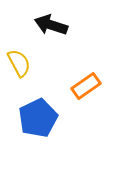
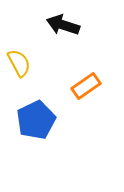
black arrow: moved 12 px right
blue pentagon: moved 2 px left, 2 px down
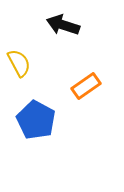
blue pentagon: rotated 18 degrees counterclockwise
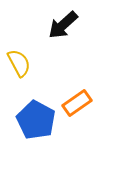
black arrow: rotated 60 degrees counterclockwise
orange rectangle: moved 9 px left, 17 px down
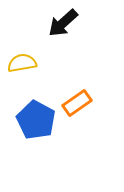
black arrow: moved 2 px up
yellow semicircle: moved 3 px right; rotated 72 degrees counterclockwise
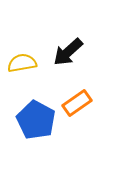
black arrow: moved 5 px right, 29 px down
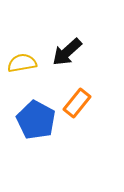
black arrow: moved 1 px left
orange rectangle: rotated 16 degrees counterclockwise
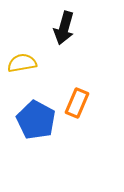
black arrow: moved 3 px left, 24 px up; rotated 32 degrees counterclockwise
orange rectangle: rotated 16 degrees counterclockwise
